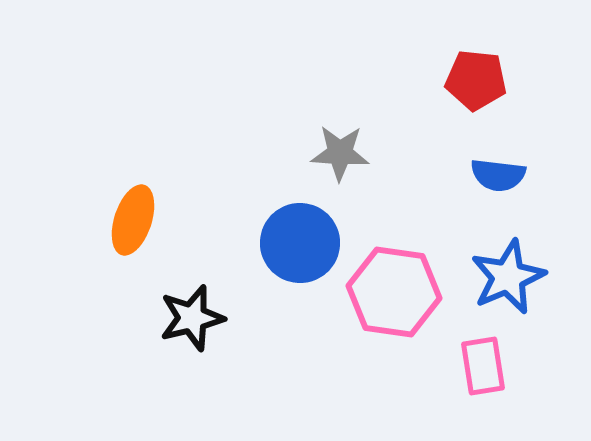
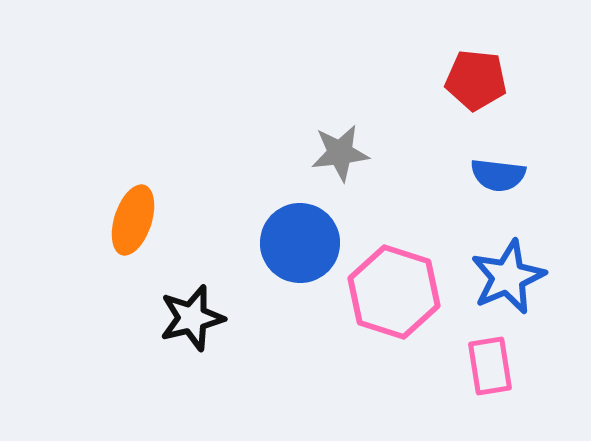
gray star: rotated 10 degrees counterclockwise
pink hexagon: rotated 10 degrees clockwise
pink rectangle: moved 7 px right
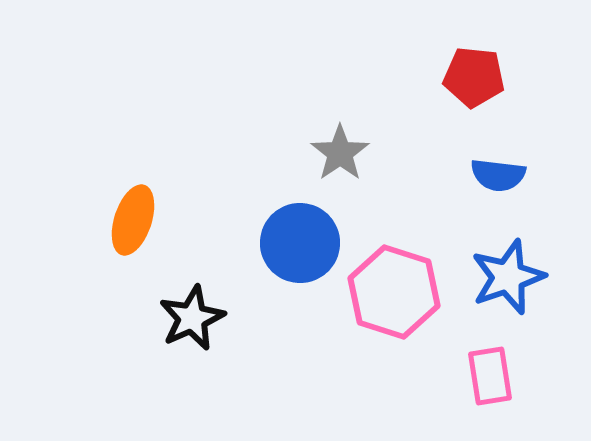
red pentagon: moved 2 px left, 3 px up
gray star: rotated 28 degrees counterclockwise
blue star: rotated 4 degrees clockwise
black star: rotated 10 degrees counterclockwise
pink rectangle: moved 10 px down
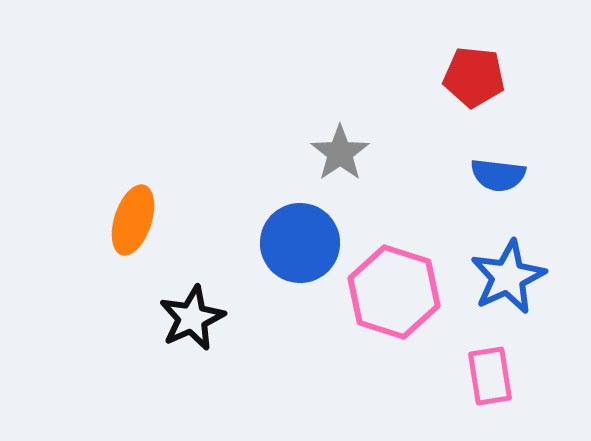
blue star: rotated 6 degrees counterclockwise
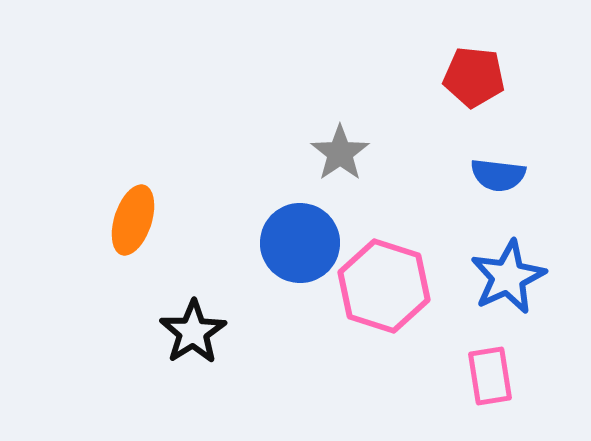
pink hexagon: moved 10 px left, 6 px up
black star: moved 1 px right, 14 px down; rotated 8 degrees counterclockwise
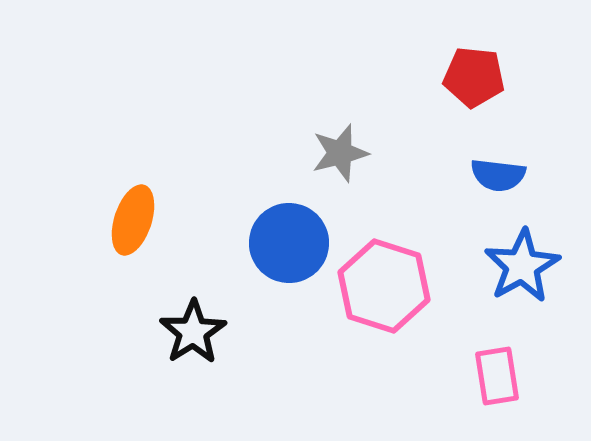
gray star: rotated 20 degrees clockwise
blue circle: moved 11 px left
blue star: moved 14 px right, 11 px up; rotated 4 degrees counterclockwise
pink rectangle: moved 7 px right
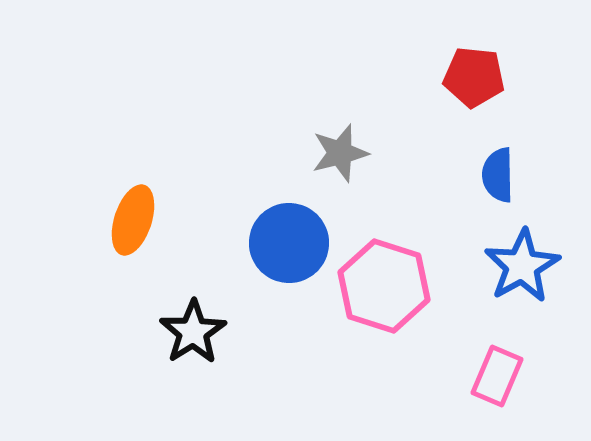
blue semicircle: rotated 82 degrees clockwise
pink rectangle: rotated 32 degrees clockwise
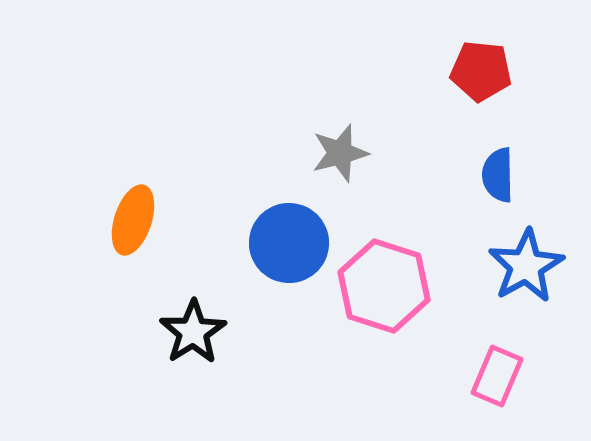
red pentagon: moved 7 px right, 6 px up
blue star: moved 4 px right
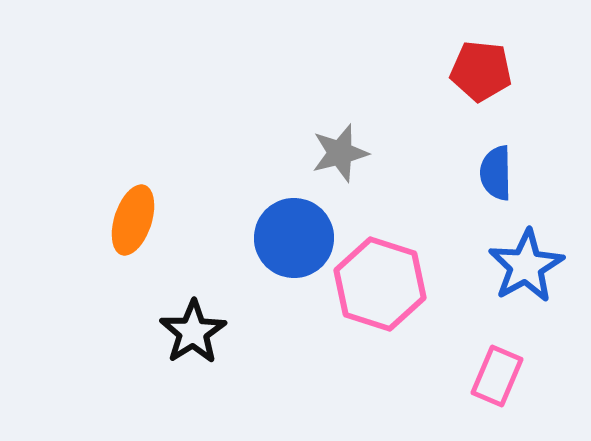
blue semicircle: moved 2 px left, 2 px up
blue circle: moved 5 px right, 5 px up
pink hexagon: moved 4 px left, 2 px up
